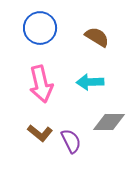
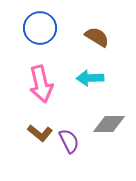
cyan arrow: moved 4 px up
gray diamond: moved 2 px down
purple semicircle: moved 2 px left
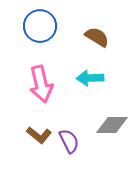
blue circle: moved 2 px up
gray diamond: moved 3 px right, 1 px down
brown L-shape: moved 1 px left, 2 px down
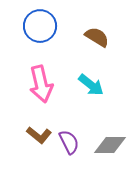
cyan arrow: moved 1 px right, 7 px down; rotated 140 degrees counterclockwise
gray diamond: moved 2 px left, 20 px down
purple semicircle: moved 1 px down
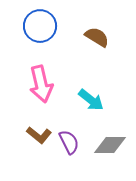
cyan arrow: moved 15 px down
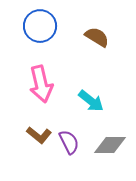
cyan arrow: moved 1 px down
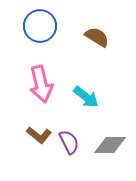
cyan arrow: moved 5 px left, 4 px up
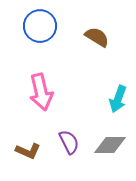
pink arrow: moved 8 px down
cyan arrow: moved 32 px right, 2 px down; rotated 72 degrees clockwise
brown L-shape: moved 11 px left, 16 px down; rotated 15 degrees counterclockwise
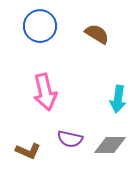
brown semicircle: moved 3 px up
pink arrow: moved 4 px right
cyan arrow: rotated 12 degrees counterclockwise
purple semicircle: moved 1 px right, 3 px up; rotated 130 degrees clockwise
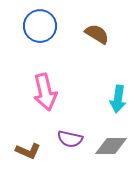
gray diamond: moved 1 px right, 1 px down
